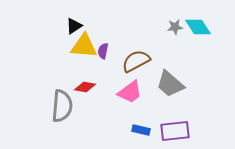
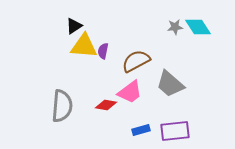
red diamond: moved 21 px right, 18 px down
blue rectangle: rotated 30 degrees counterclockwise
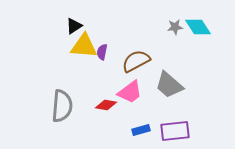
purple semicircle: moved 1 px left, 1 px down
gray trapezoid: moved 1 px left, 1 px down
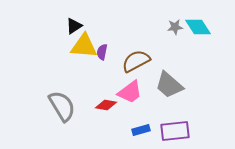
gray semicircle: rotated 36 degrees counterclockwise
